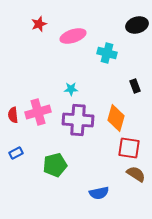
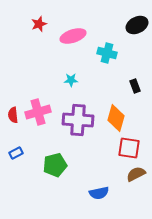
black ellipse: rotated 10 degrees counterclockwise
cyan star: moved 9 px up
brown semicircle: rotated 60 degrees counterclockwise
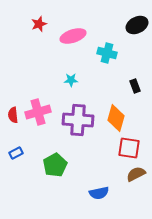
green pentagon: rotated 15 degrees counterclockwise
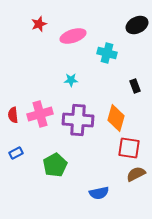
pink cross: moved 2 px right, 2 px down
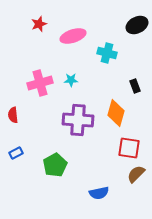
pink cross: moved 31 px up
orange diamond: moved 5 px up
brown semicircle: rotated 18 degrees counterclockwise
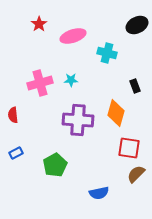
red star: rotated 14 degrees counterclockwise
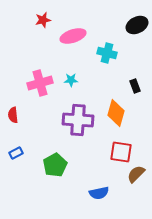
red star: moved 4 px right, 4 px up; rotated 21 degrees clockwise
red square: moved 8 px left, 4 px down
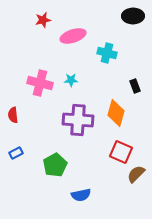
black ellipse: moved 4 px left, 9 px up; rotated 25 degrees clockwise
pink cross: rotated 30 degrees clockwise
red square: rotated 15 degrees clockwise
blue semicircle: moved 18 px left, 2 px down
